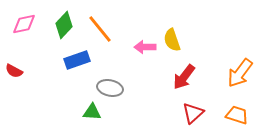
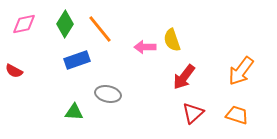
green diamond: moved 1 px right, 1 px up; rotated 12 degrees counterclockwise
orange arrow: moved 1 px right, 2 px up
gray ellipse: moved 2 px left, 6 px down
green triangle: moved 18 px left
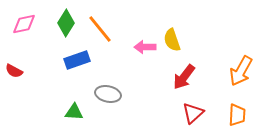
green diamond: moved 1 px right, 1 px up
orange arrow: rotated 8 degrees counterclockwise
orange trapezoid: rotated 75 degrees clockwise
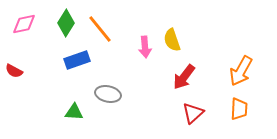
pink arrow: rotated 95 degrees counterclockwise
orange trapezoid: moved 2 px right, 6 px up
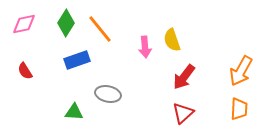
red semicircle: moved 11 px right; rotated 30 degrees clockwise
red triangle: moved 10 px left
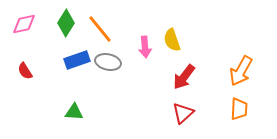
gray ellipse: moved 32 px up
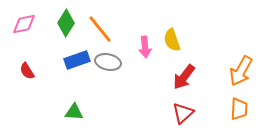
red semicircle: moved 2 px right
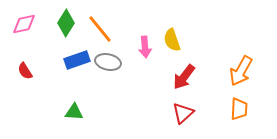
red semicircle: moved 2 px left
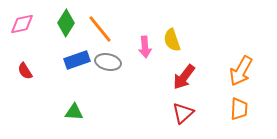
pink diamond: moved 2 px left
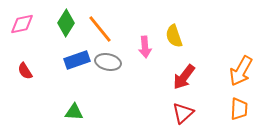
yellow semicircle: moved 2 px right, 4 px up
